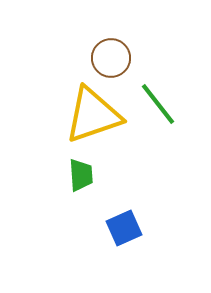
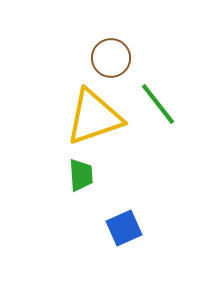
yellow triangle: moved 1 px right, 2 px down
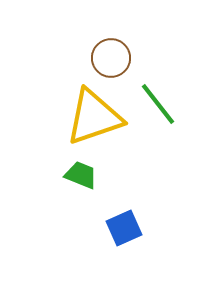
green trapezoid: rotated 64 degrees counterclockwise
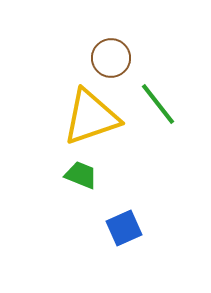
yellow triangle: moved 3 px left
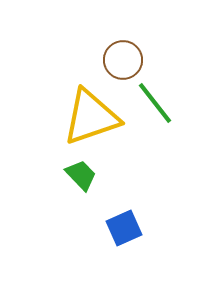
brown circle: moved 12 px right, 2 px down
green line: moved 3 px left, 1 px up
green trapezoid: rotated 24 degrees clockwise
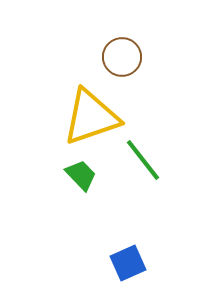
brown circle: moved 1 px left, 3 px up
green line: moved 12 px left, 57 px down
blue square: moved 4 px right, 35 px down
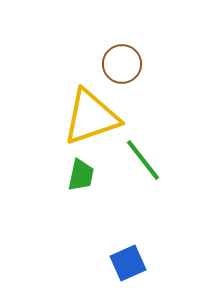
brown circle: moved 7 px down
green trapezoid: rotated 56 degrees clockwise
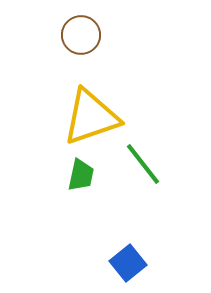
brown circle: moved 41 px left, 29 px up
green line: moved 4 px down
blue square: rotated 15 degrees counterclockwise
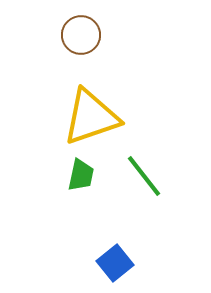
green line: moved 1 px right, 12 px down
blue square: moved 13 px left
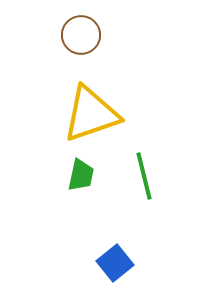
yellow triangle: moved 3 px up
green line: rotated 24 degrees clockwise
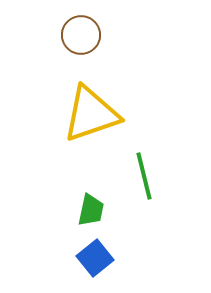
green trapezoid: moved 10 px right, 35 px down
blue square: moved 20 px left, 5 px up
